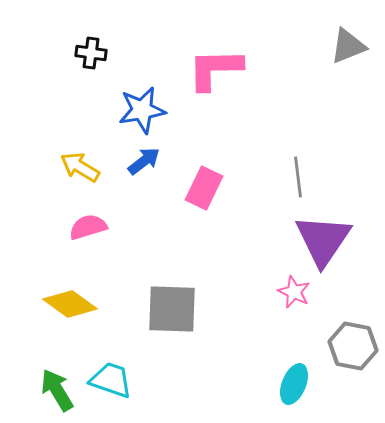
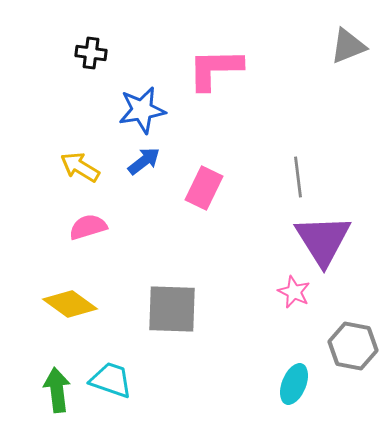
purple triangle: rotated 6 degrees counterclockwise
green arrow: rotated 24 degrees clockwise
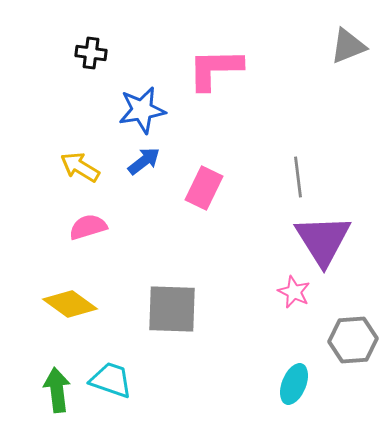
gray hexagon: moved 6 px up; rotated 15 degrees counterclockwise
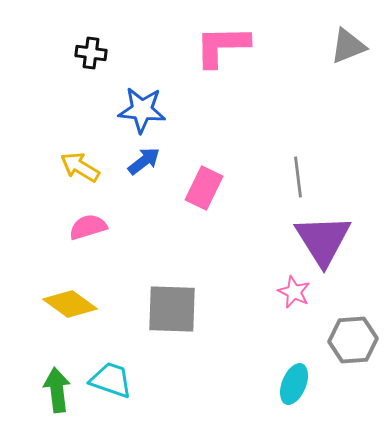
pink L-shape: moved 7 px right, 23 px up
blue star: rotated 15 degrees clockwise
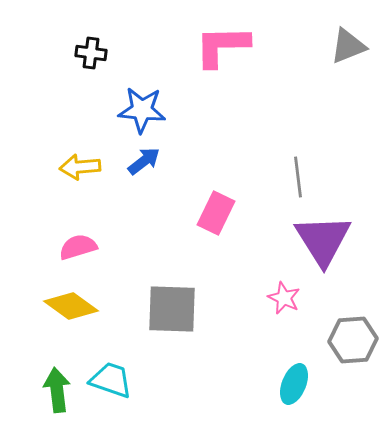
yellow arrow: rotated 36 degrees counterclockwise
pink rectangle: moved 12 px right, 25 px down
pink semicircle: moved 10 px left, 20 px down
pink star: moved 10 px left, 6 px down
yellow diamond: moved 1 px right, 2 px down
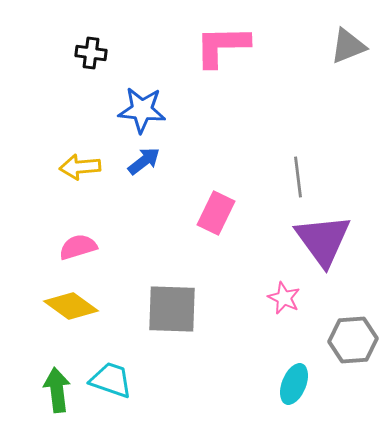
purple triangle: rotated 4 degrees counterclockwise
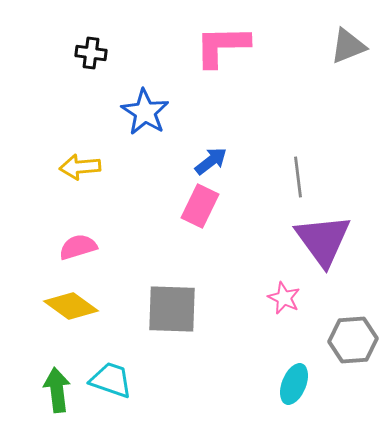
blue star: moved 3 px right, 2 px down; rotated 27 degrees clockwise
blue arrow: moved 67 px right
pink rectangle: moved 16 px left, 7 px up
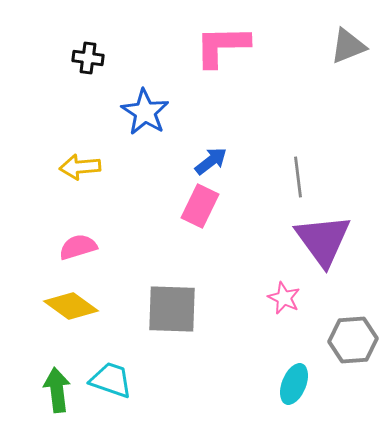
black cross: moved 3 px left, 5 px down
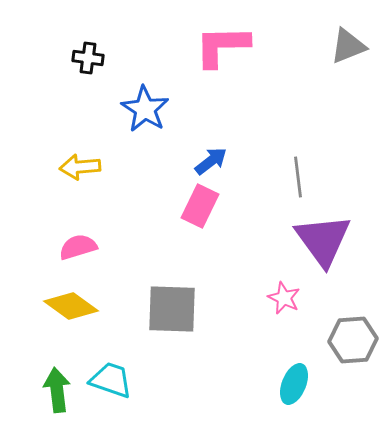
blue star: moved 3 px up
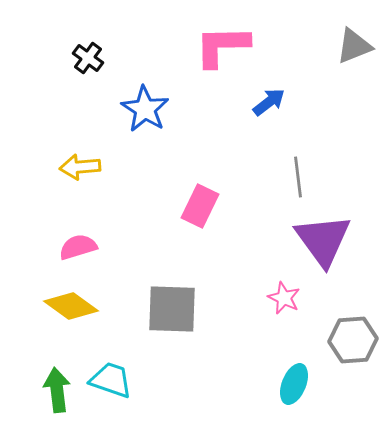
gray triangle: moved 6 px right
black cross: rotated 28 degrees clockwise
blue arrow: moved 58 px right, 59 px up
